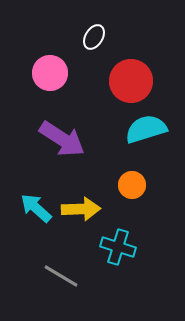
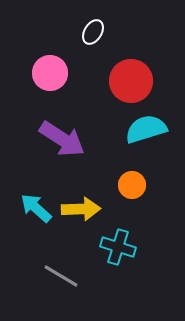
white ellipse: moved 1 px left, 5 px up
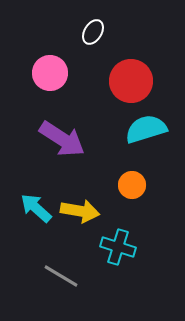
yellow arrow: moved 1 px left, 2 px down; rotated 12 degrees clockwise
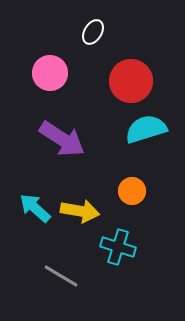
orange circle: moved 6 px down
cyan arrow: moved 1 px left
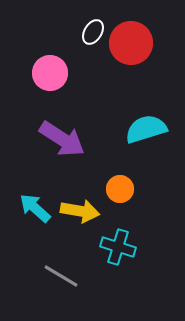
red circle: moved 38 px up
orange circle: moved 12 px left, 2 px up
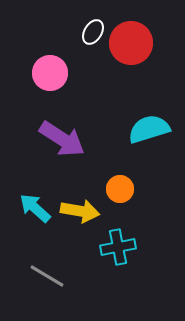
cyan semicircle: moved 3 px right
cyan cross: rotated 28 degrees counterclockwise
gray line: moved 14 px left
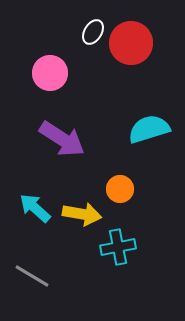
yellow arrow: moved 2 px right, 3 px down
gray line: moved 15 px left
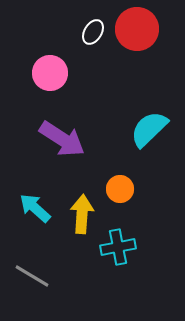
red circle: moved 6 px right, 14 px up
cyan semicircle: rotated 27 degrees counterclockwise
yellow arrow: rotated 96 degrees counterclockwise
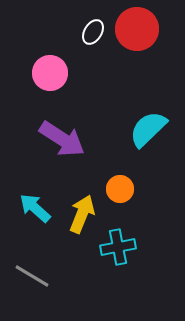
cyan semicircle: moved 1 px left
yellow arrow: rotated 18 degrees clockwise
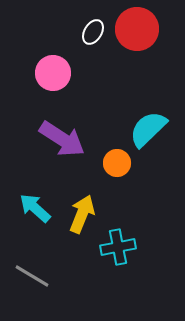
pink circle: moved 3 px right
orange circle: moved 3 px left, 26 px up
